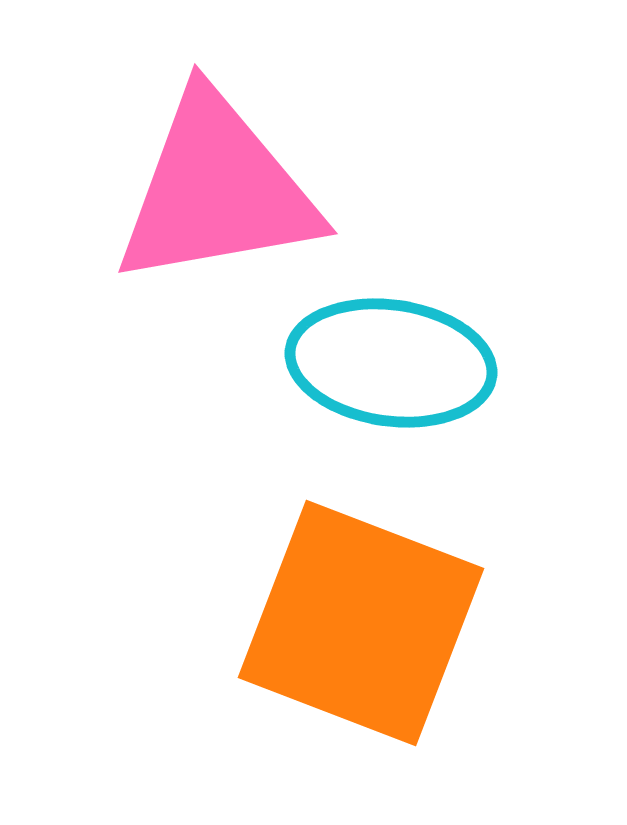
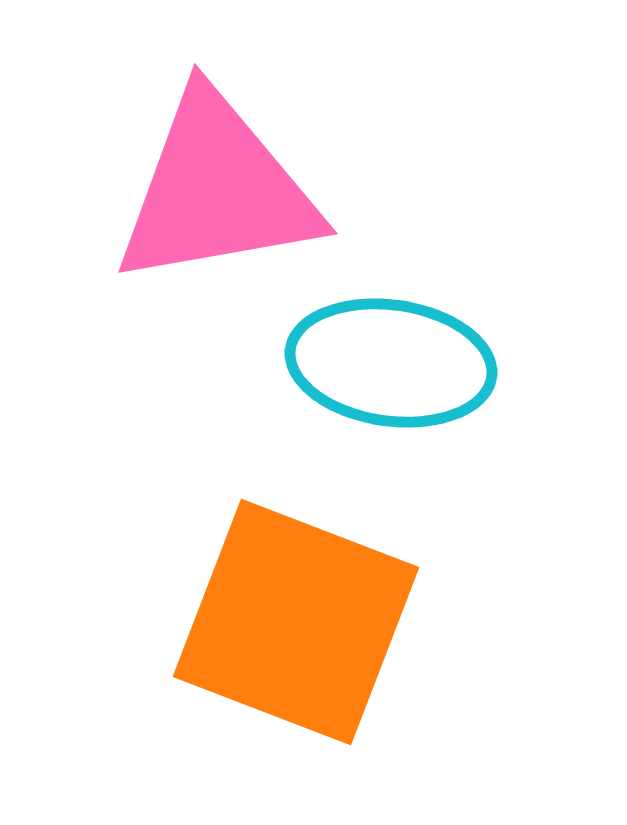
orange square: moved 65 px left, 1 px up
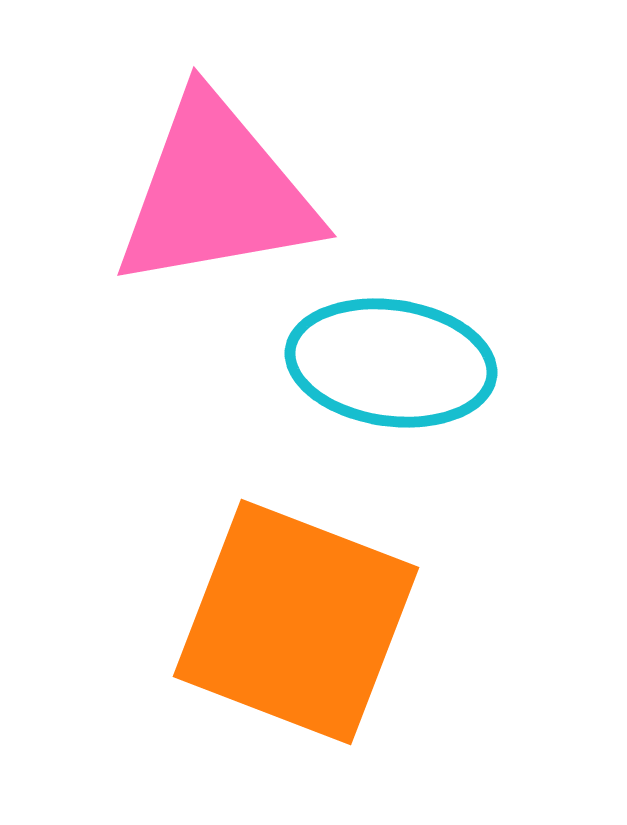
pink triangle: moved 1 px left, 3 px down
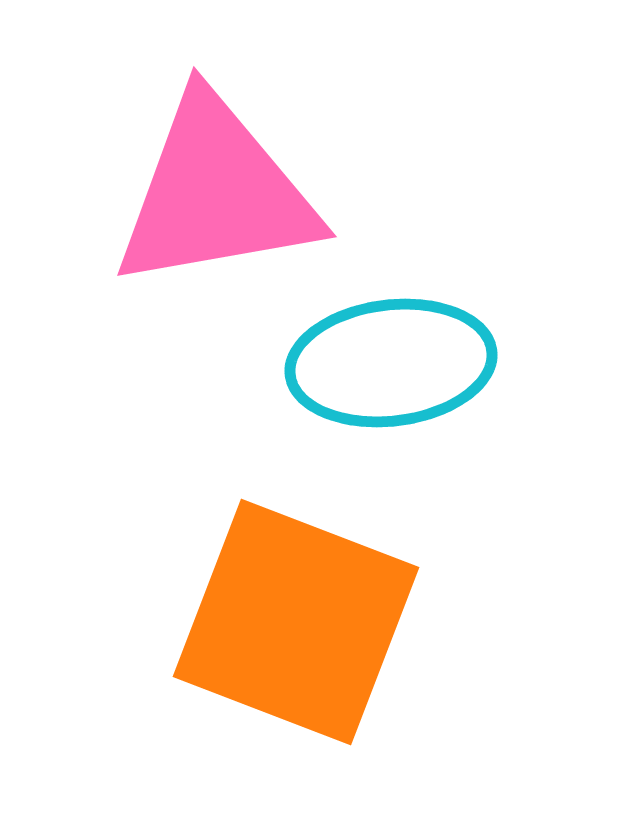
cyan ellipse: rotated 15 degrees counterclockwise
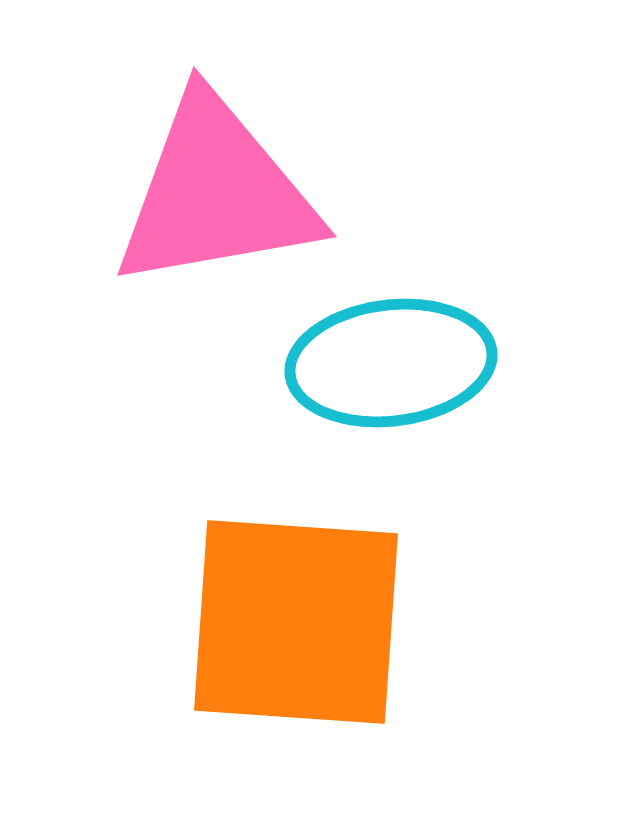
orange square: rotated 17 degrees counterclockwise
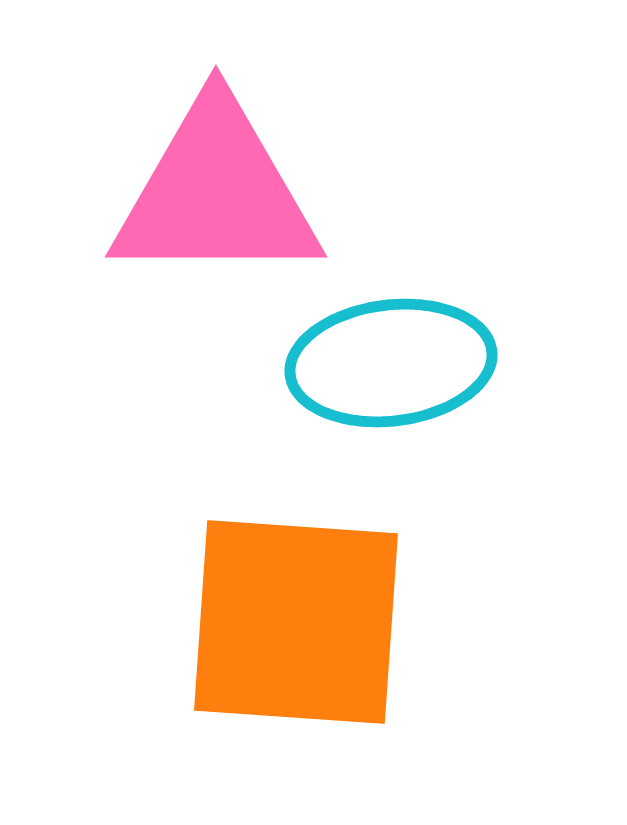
pink triangle: rotated 10 degrees clockwise
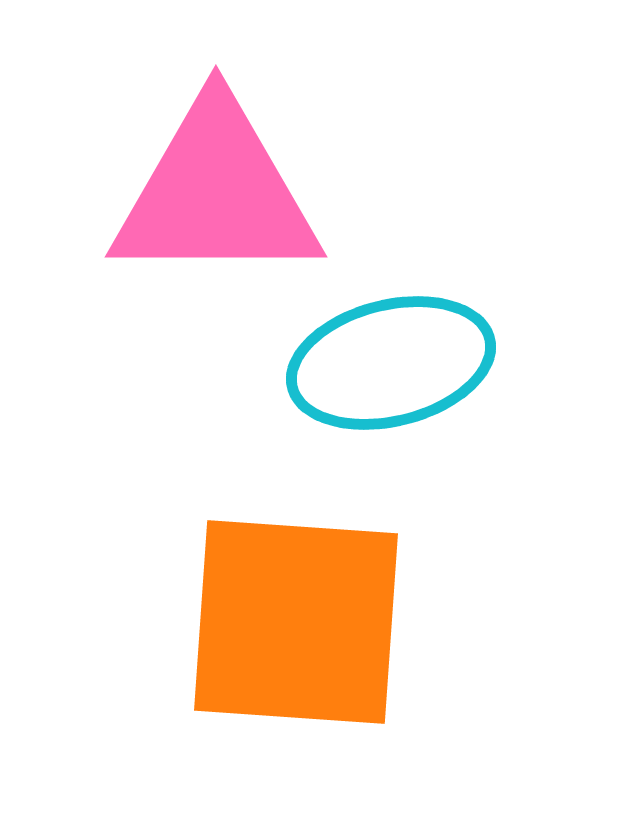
cyan ellipse: rotated 7 degrees counterclockwise
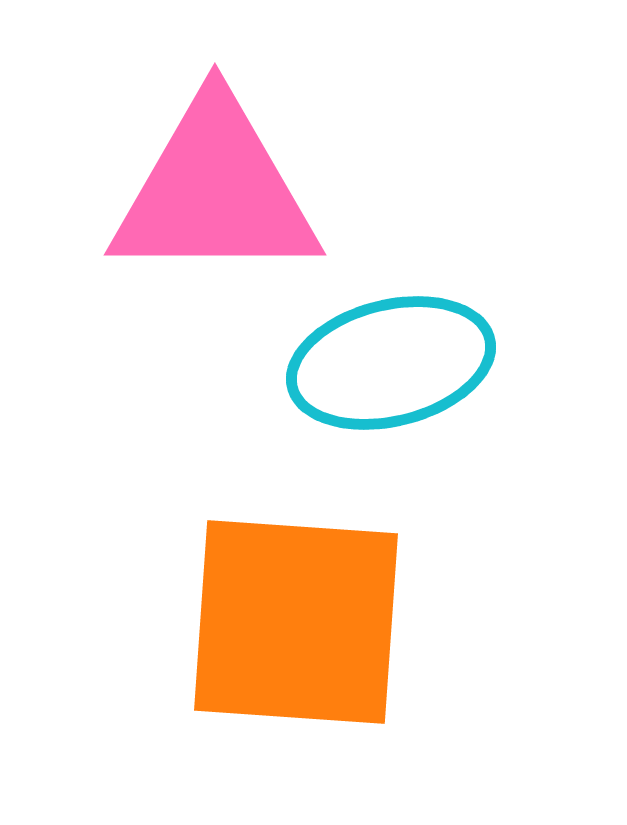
pink triangle: moved 1 px left, 2 px up
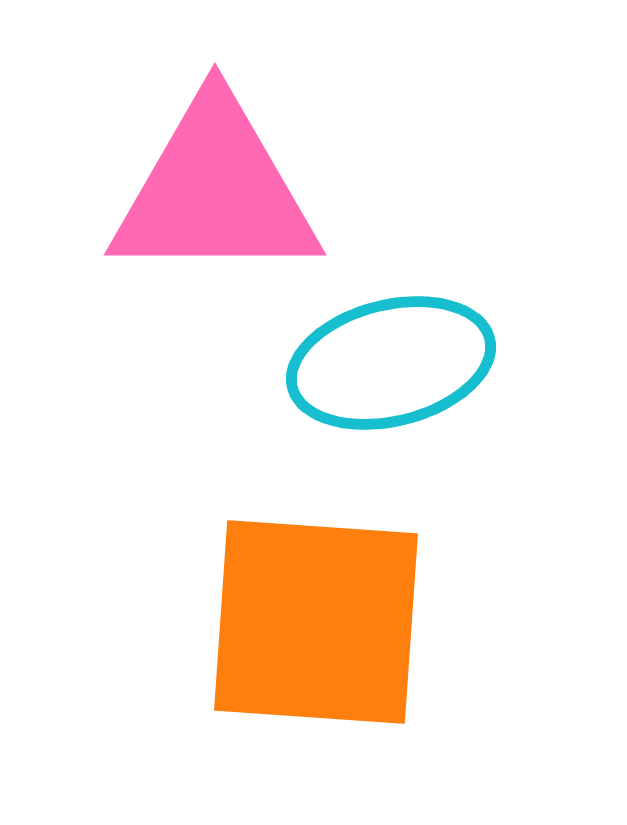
orange square: moved 20 px right
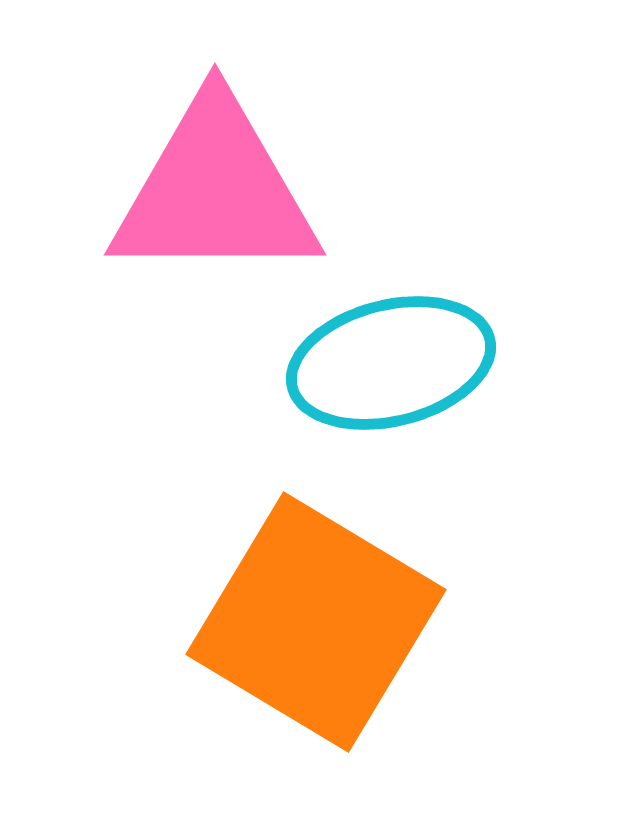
orange square: rotated 27 degrees clockwise
